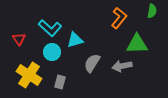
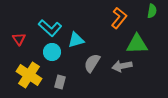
cyan triangle: moved 1 px right
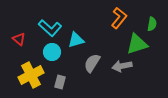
green semicircle: moved 13 px down
red triangle: rotated 16 degrees counterclockwise
green triangle: rotated 15 degrees counterclockwise
yellow cross: moved 2 px right; rotated 30 degrees clockwise
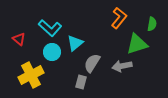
cyan triangle: moved 1 px left, 3 px down; rotated 24 degrees counterclockwise
gray rectangle: moved 21 px right
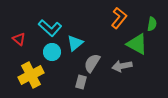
green triangle: rotated 45 degrees clockwise
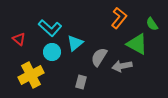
green semicircle: rotated 136 degrees clockwise
gray semicircle: moved 7 px right, 6 px up
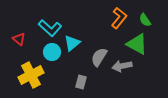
green semicircle: moved 7 px left, 4 px up
cyan triangle: moved 3 px left
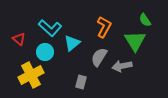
orange L-shape: moved 15 px left, 9 px down; rotated 10 degrees counterclockwise
green triangle: moved 2 px left, 3 px up; rotated 30 degrees clockwise
cyan circle: moved 7 px left
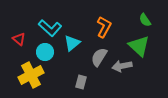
green triangle: moved 4 px right, 5 px down; rotated 15 degrees counterclockwise
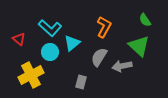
cyan circle: moved 5 px right
